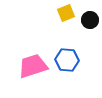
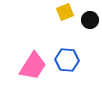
yellow square: moved 1 px left, 1 px up
pink trapezoid: rotated 140 degrees clockwise
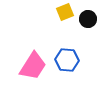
black circle: moved 2 px left, 1 px up
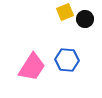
black circle: moved 3 px left
pink trapezoid: moved 1 px left, 1 px down
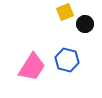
black circle: moved 5 px down
blue hexagon: rotated 10 degrees clockwise
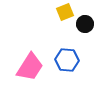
blue hexagon: rotated 10 degrees counterclockwise
pink trapezoid: moved 2 px left
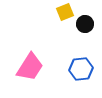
blue hexagon: moved 14 px right, 9 px down; rotated 10 degrees counterclockwise
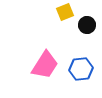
black circle: moved 2 px right, 1 px down
pink trapezoid: moved 15 px right, 2 px up
